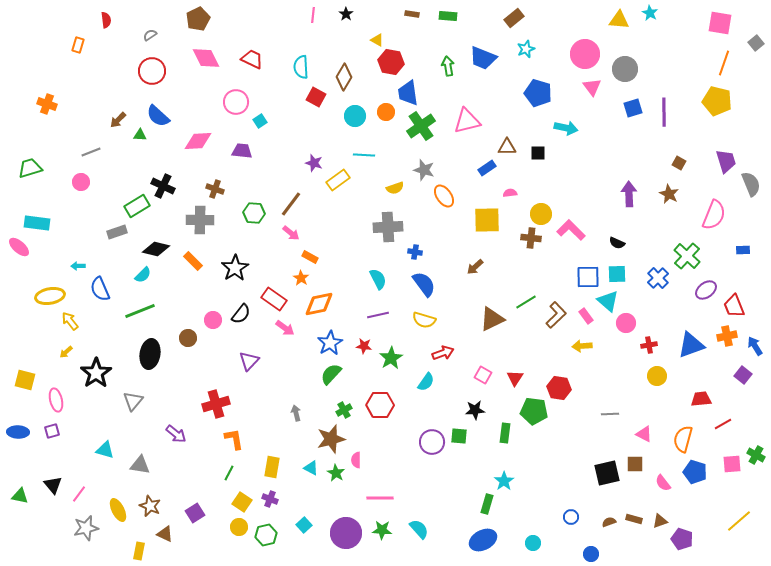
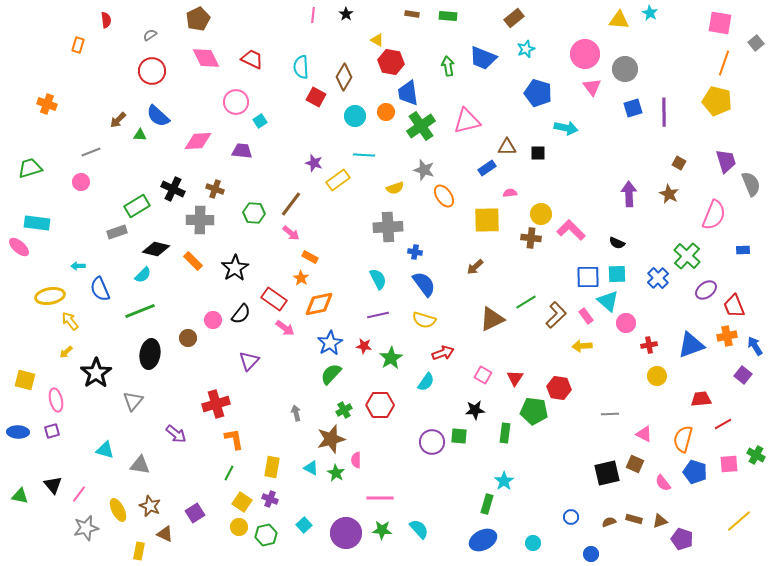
black cross at (163, 186): moved 10 px right, 3 px down
brown square at (635, 464): rotated 24 degrees clockwise
pink square at (732, 464): moved 3 px left
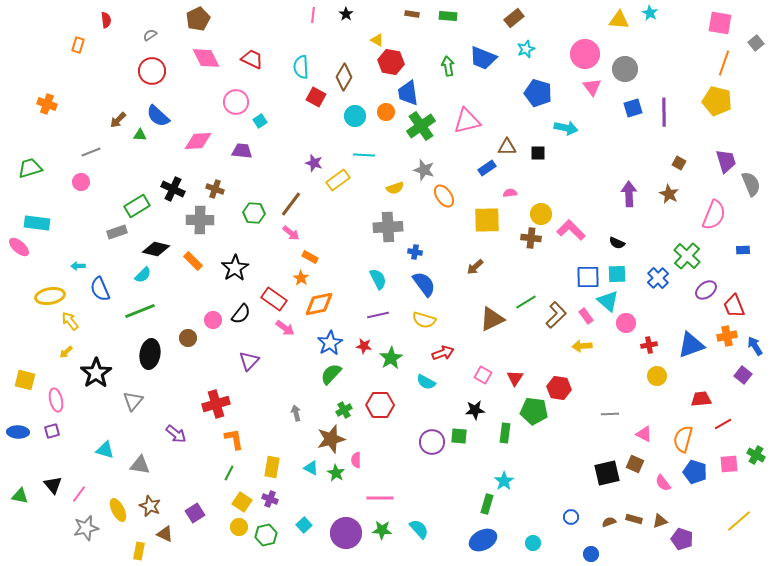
cyan semicircle at (426, 382): rotated 84 degrees clockwise
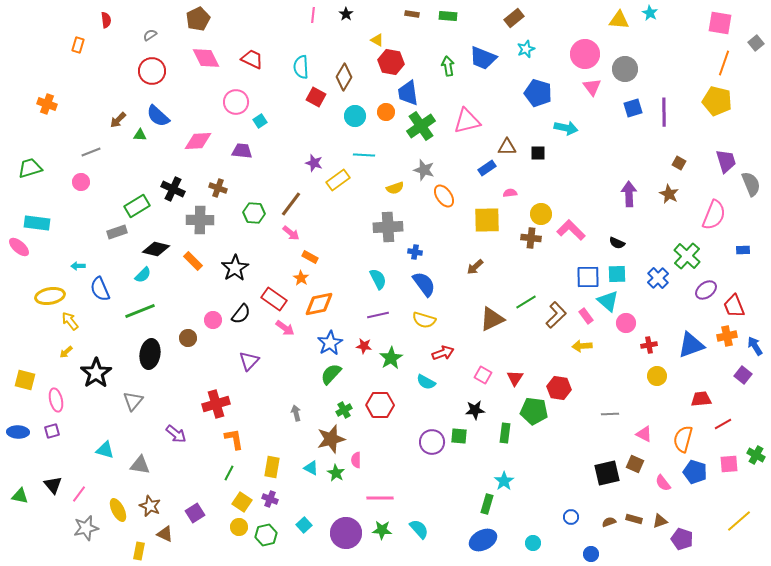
brown cross at (215, 189): moved 3 px right, 1 px up
